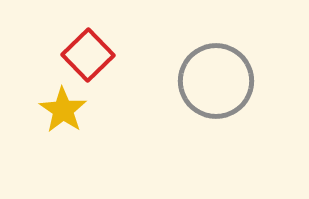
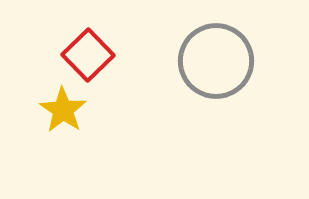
gray circle: moved 20 px up
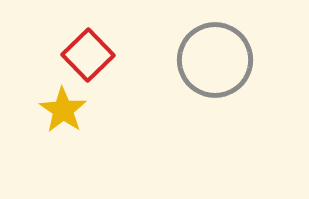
gray circle: moved 1 px left, 1 px up
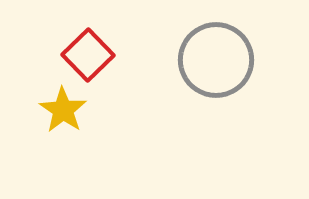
gray circle: moved 1 px right
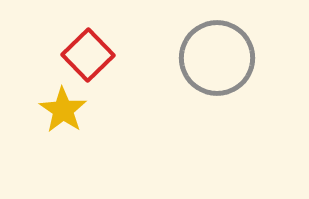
gray circle: moved 1 px right, 2 px up
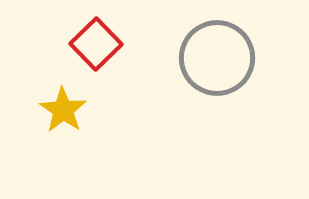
red square: moved 8 px right, 11 px up
